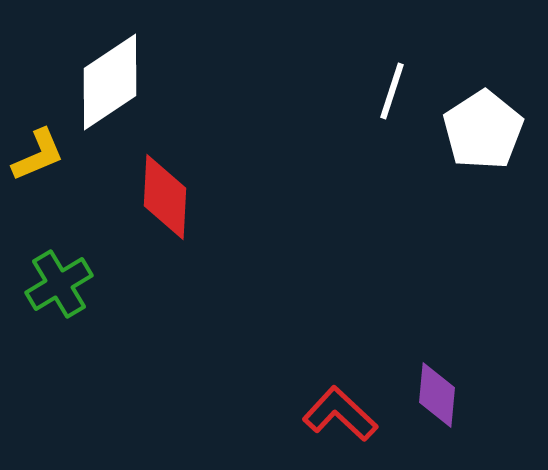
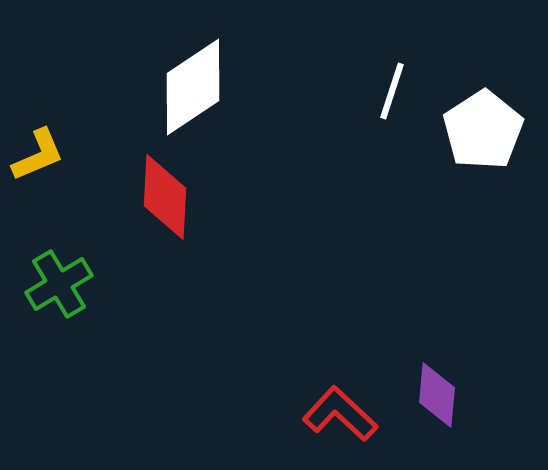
white diamond: moved 83 px right, 5 px down
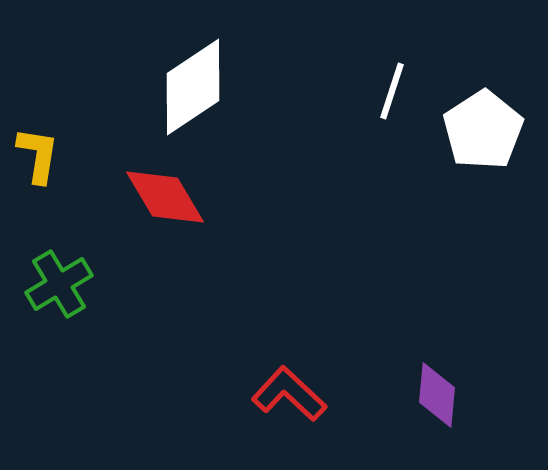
yellow L-shape: rotated 58 degrees counterclockwise
red diamond: rotated 34 degrees counterclockwise
red L-shape: moved 51 px left, 20 px up
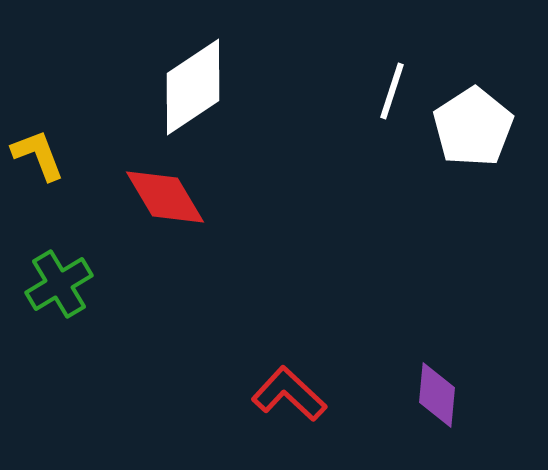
white pentagon: moved 10 px left, 3 px up
yellow L-shape: rotated 30 degrees counterclockwise
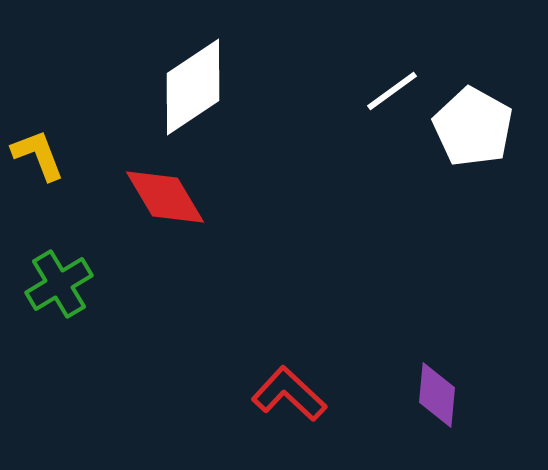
white line: rotated 36 degrees clockwise
white pentagon: rotated 10 degrees counterclockwise
